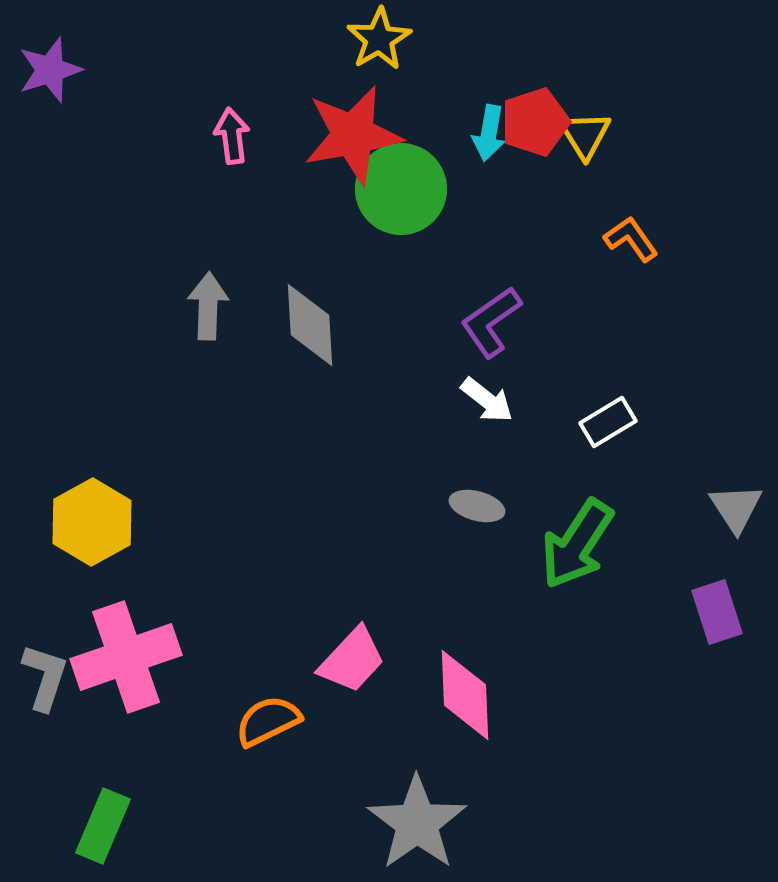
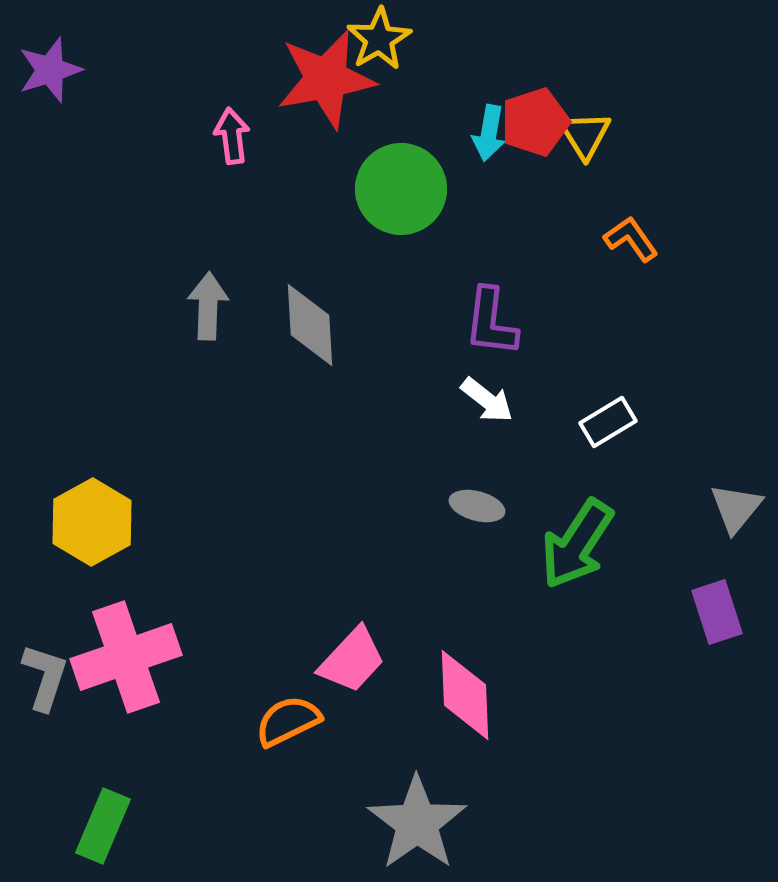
red star: moved 27 px left, 56 px up
purple L-shape: rotated 48 degrees counterclockwise
gray triangle: rotated 12 degrees clockwise
orange semicircle: moved 20 px right
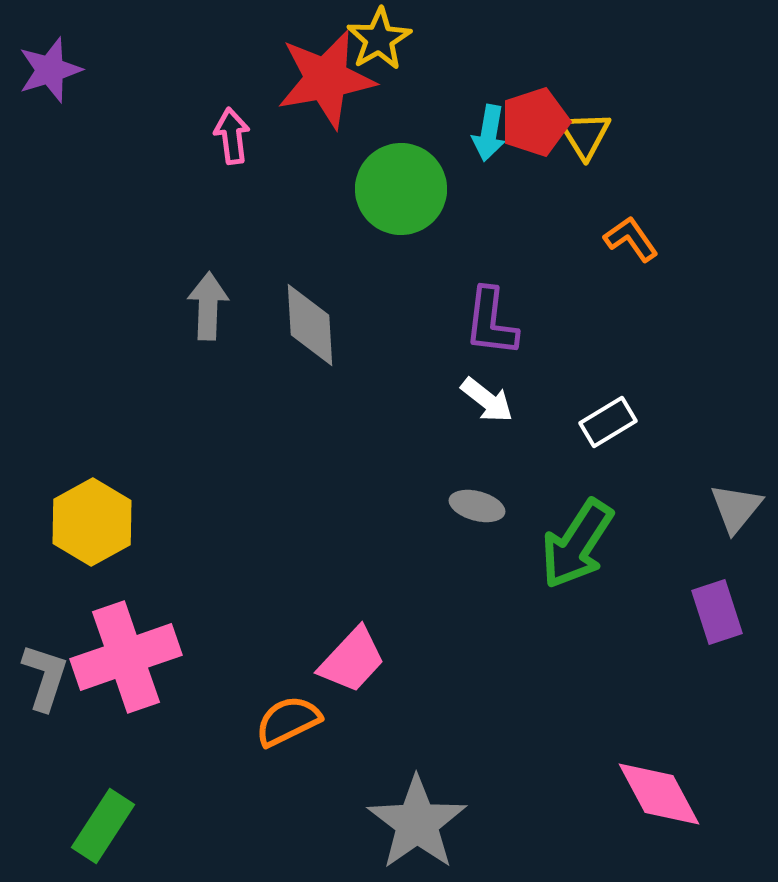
pink diamond: moved 194 px right, 99 px down; rotated 26 degrees counterclockwise
green rectangle: rotated 10 degrees clockwise
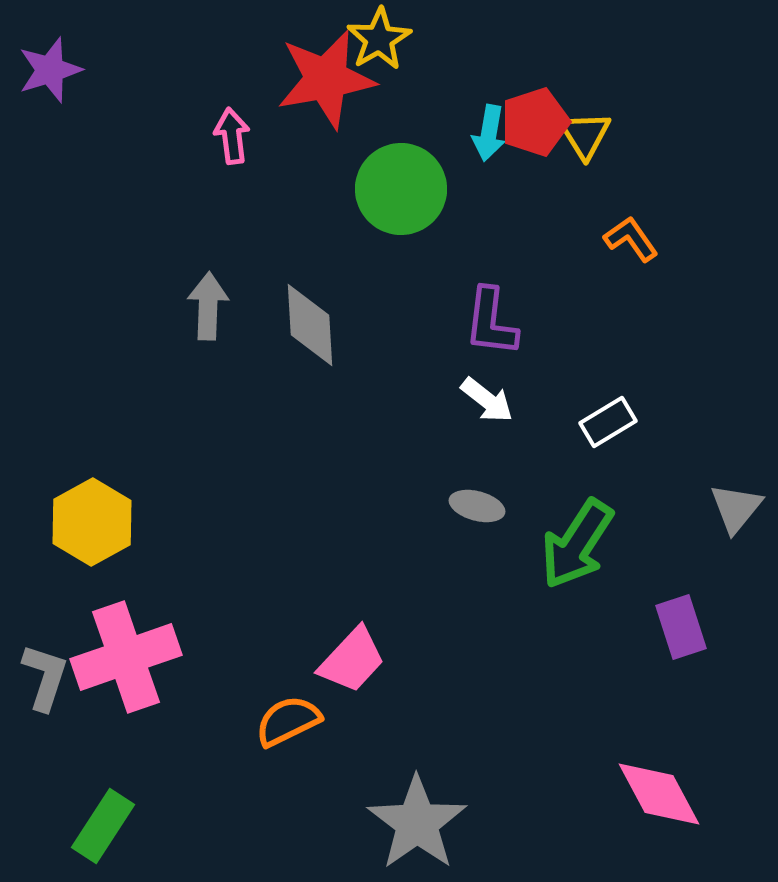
purple rectangle: moved 36 px left, 15 px down
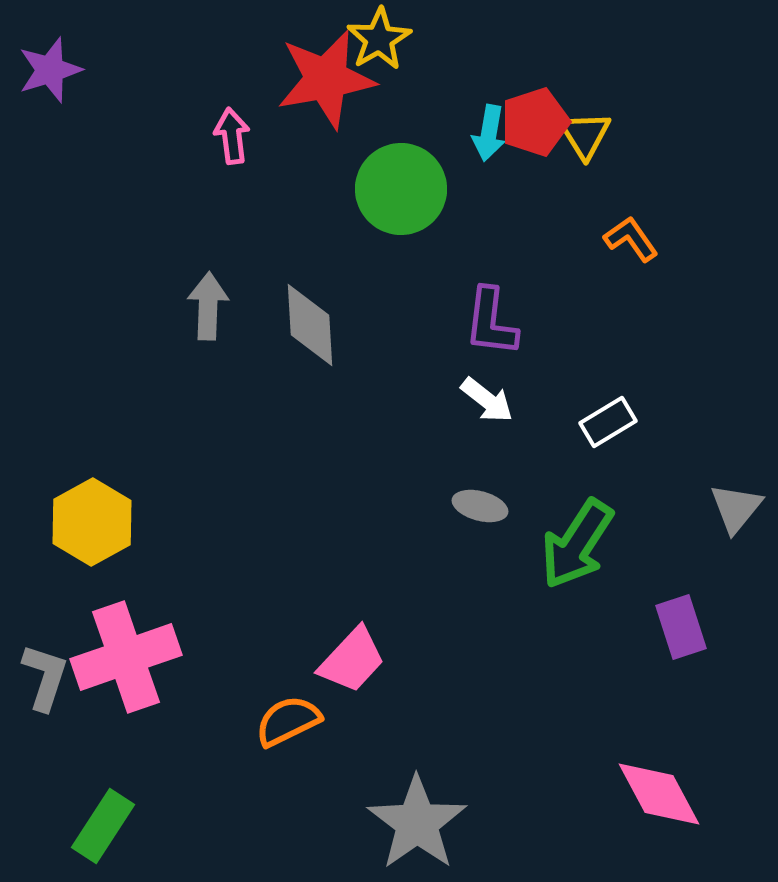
gray ellipse: moved 3 px right
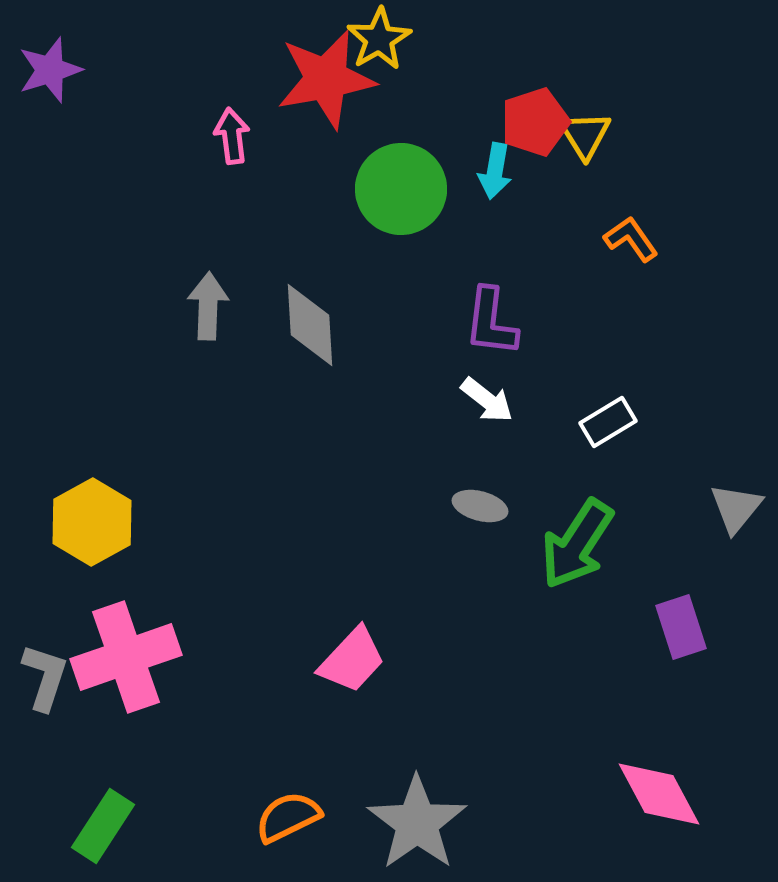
cyan arrow: moved 6 px right, 38 px down
orange semicircle: moved 96 px down
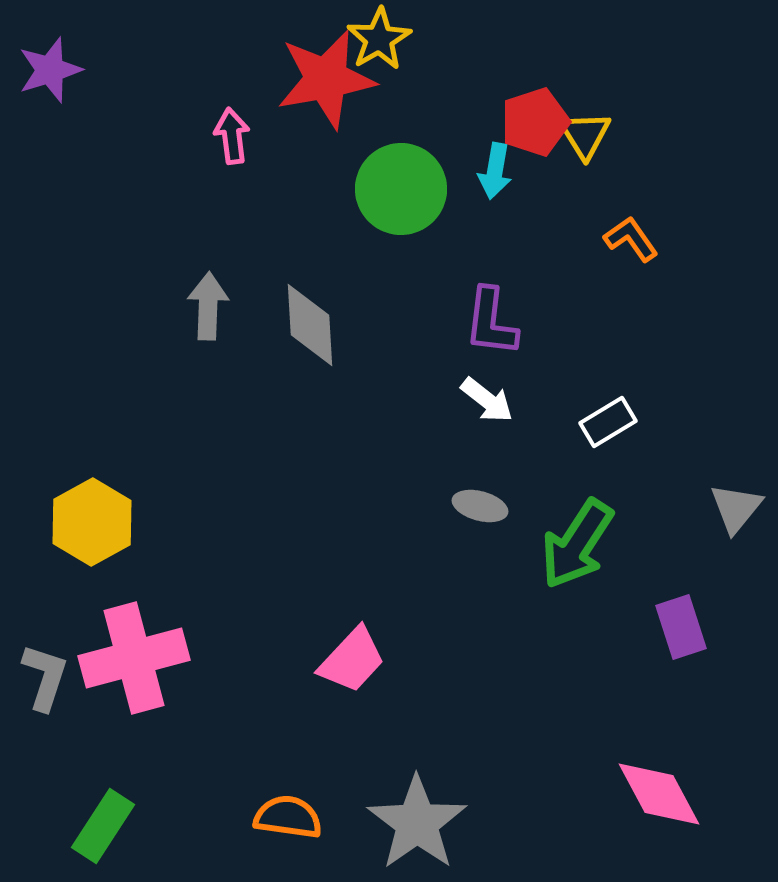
pink cross: moved 8 px right, 1 px down; rotated 4 degrees clockwise
orange semicircle: rotated 34 degrees clockwise
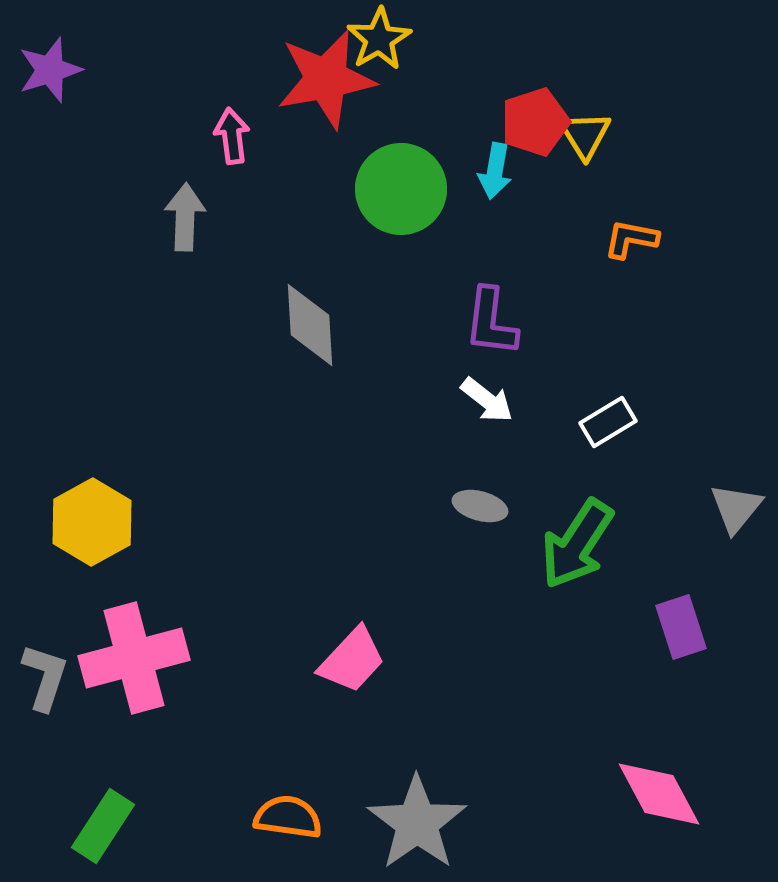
orange L-shape: rotated 44 degrees counterclockwise
gray arrow: moved 23 px left, 89 px up
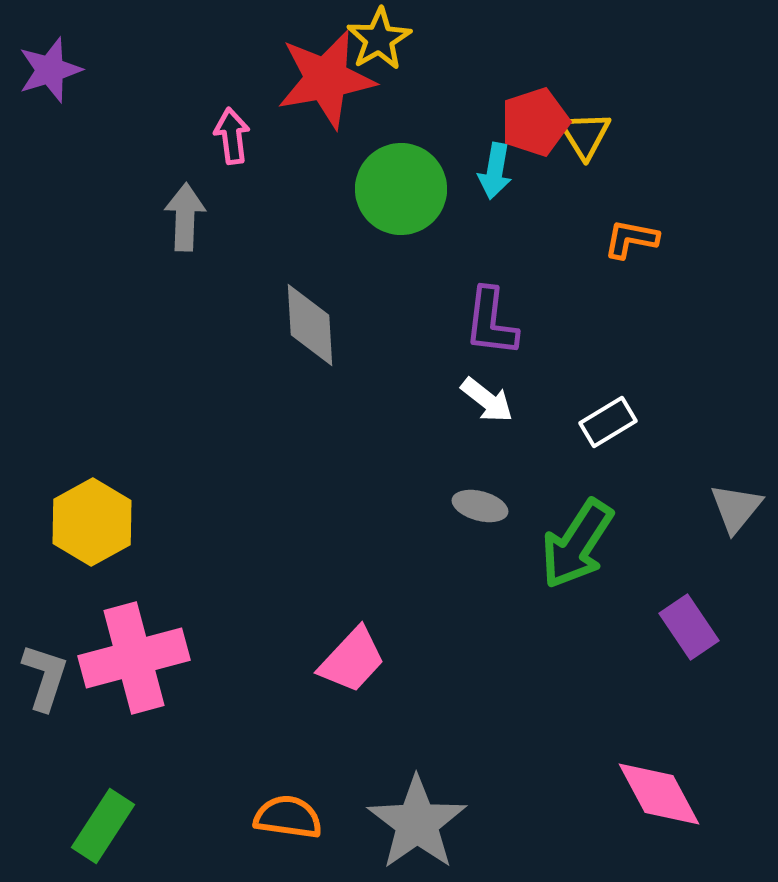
purple rectangle: moved 8 px right; rotated 16 degrees counterclockwise
